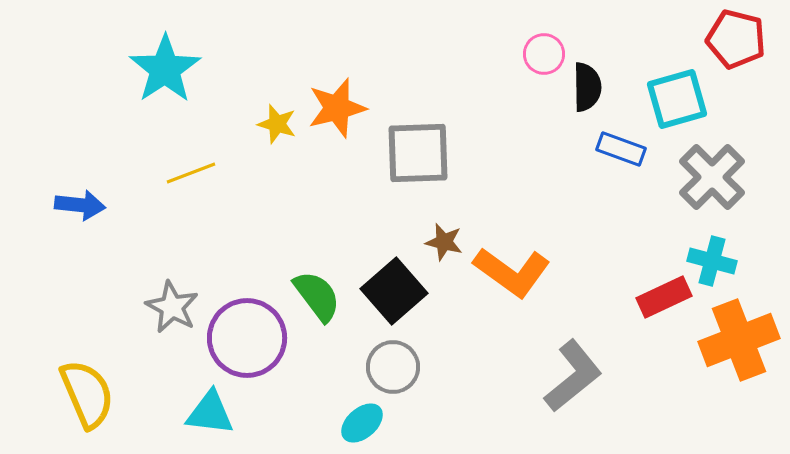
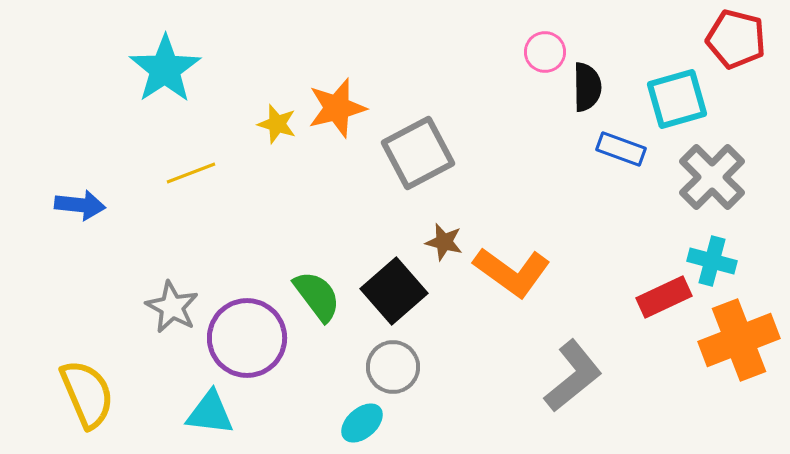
pink circle: moved 1 px right, 2 px up
gray square: rotated 26 degrees counterclockwise
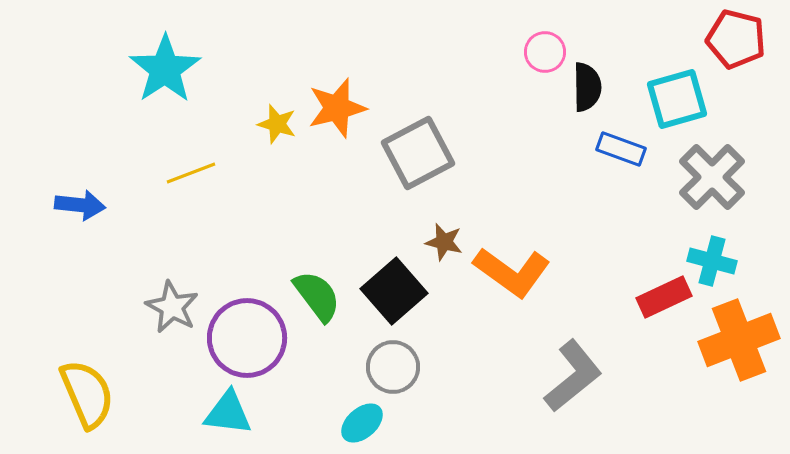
cyan triangle: moved 18 px right
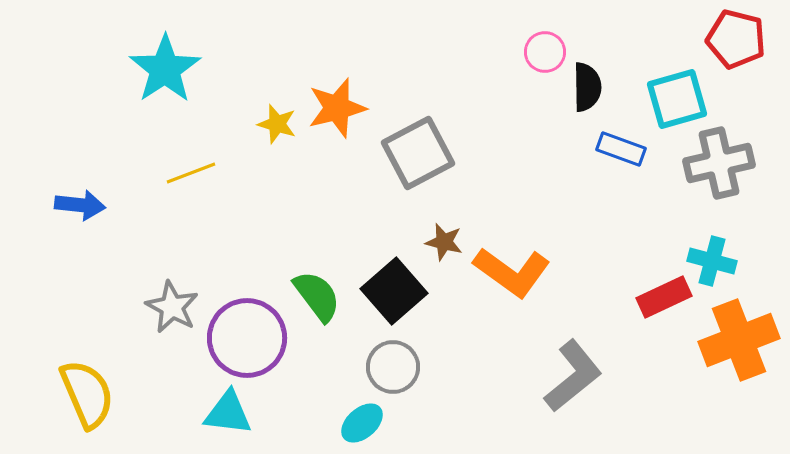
gray cross: moved 7 px right, 14 px up; rotated 32 degrees clockwise
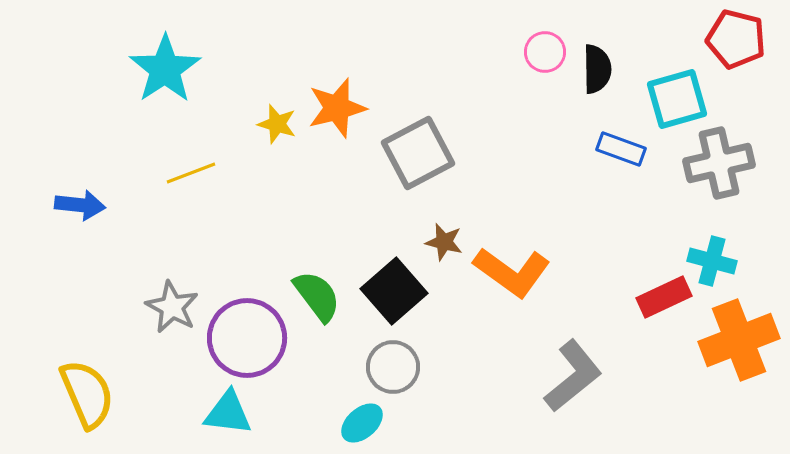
black semicircle: moved 10 px right, 18 px up
